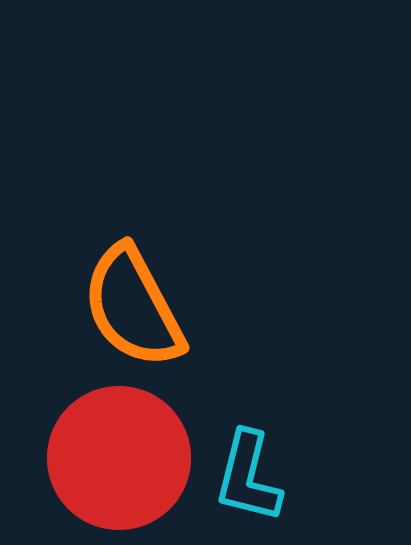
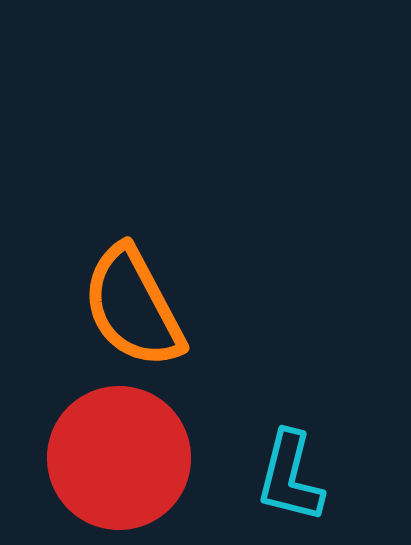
cyan L-shape: moved 42 px right
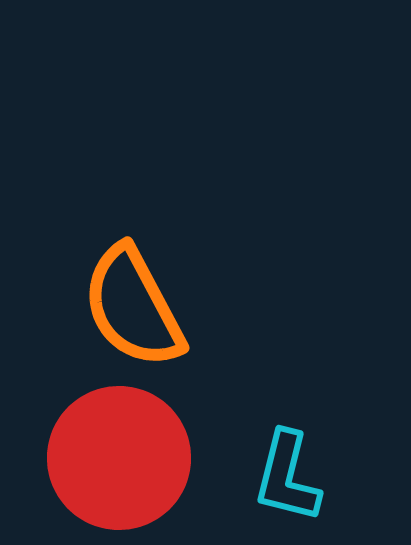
cyan L-shape: moved 3 px left
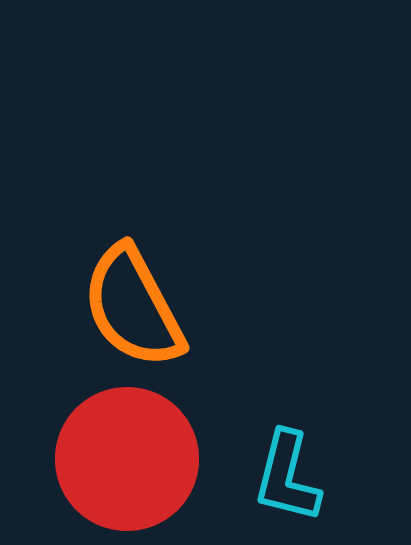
red circle: moved 8 px right, 1 px down
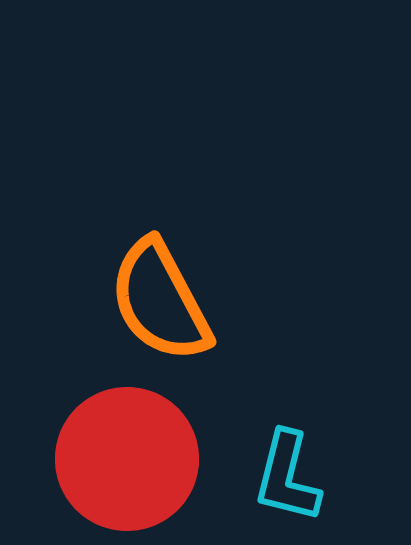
orange semicircle: moved 27 px right, 6 px up
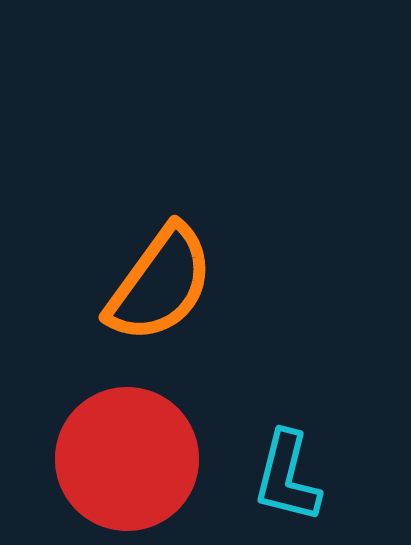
orange semicircle: moved 17 px up; rotated 116 degrees counterclockwise
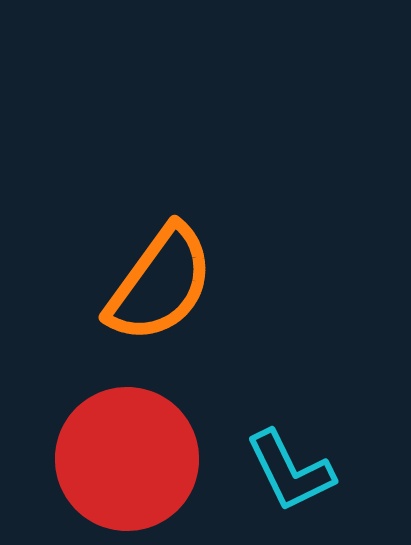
cyan L-shape: moved 3 px right, 6 px up; rotated 40 degrees counterclockwise
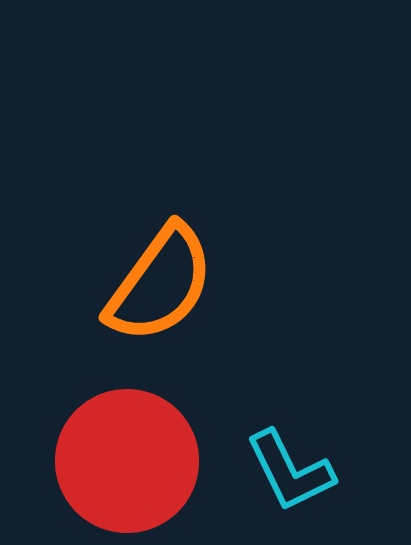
red circle: moved 2 px down
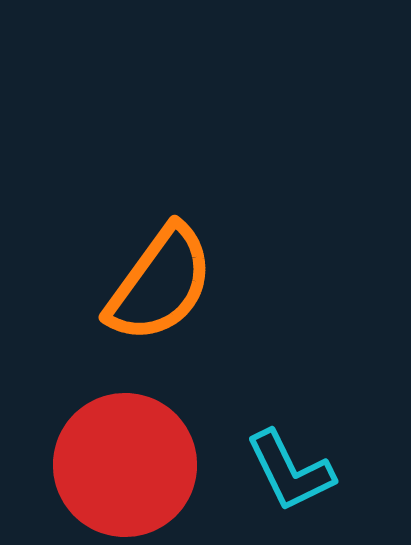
red circle: moved 2 px left, 4 px down
